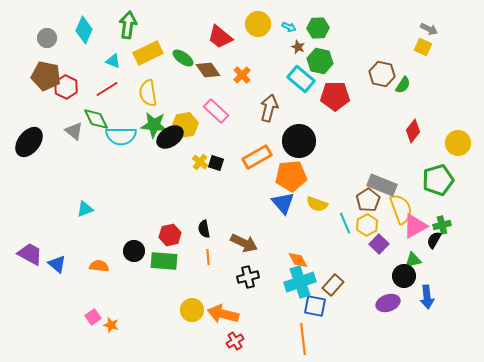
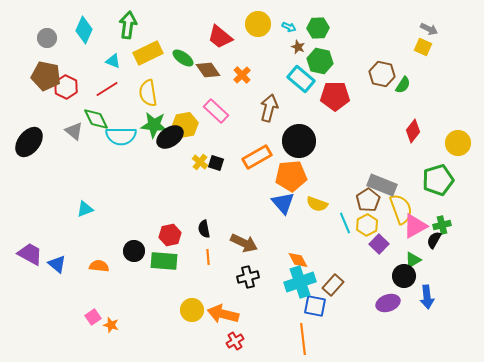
green triangle at (413, 260): rotated 18 degrees counterclockwise
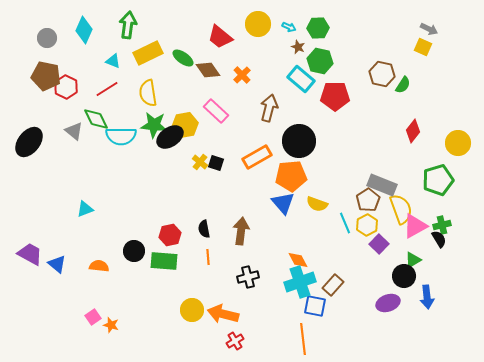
black semicircle at (434, 240): moved 5 px right, 1 px up; rotated 120 degrees clockwise
brown arrow at (244, 243): moved 3 px left, 12 px up; rotated 108 degrees counterclockwise
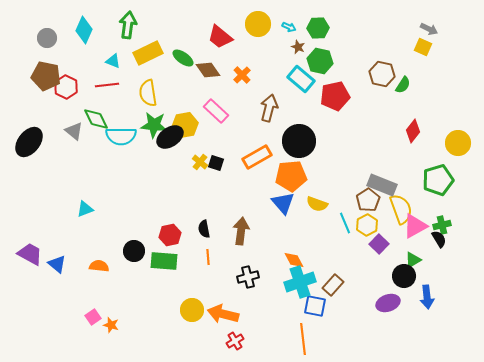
red line at (107, 89): moved 4 px up; rotated 25 degrees clockwise
red pentagon at (335, 96): rotated 12 degrees counterclockwise
orange diamond at (298, 260): moved 4 px left
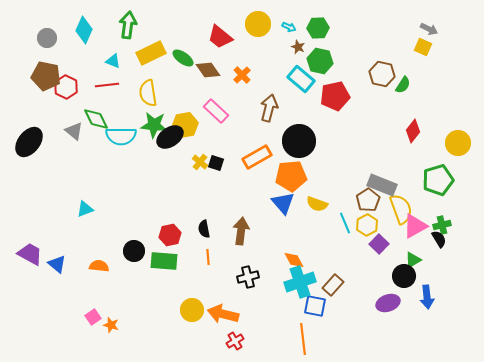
yellow rectangle at (148, 53): moved 3 px right
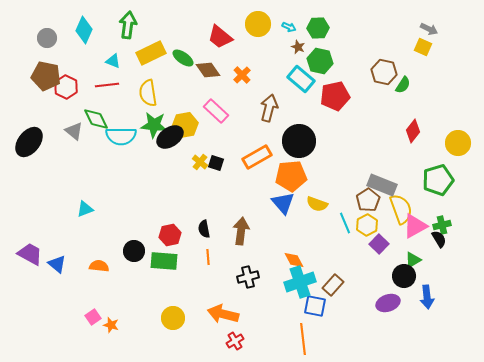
brown hexagon at (382, 74): moved 2 px right, 2 px up
yellow circle at (192, 310): moved 19 px left, 8 px down
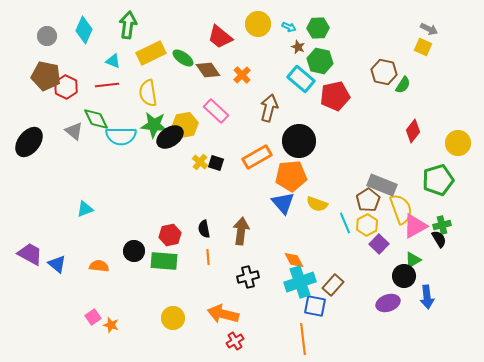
gray circle at (47, 38): moved 2 px up
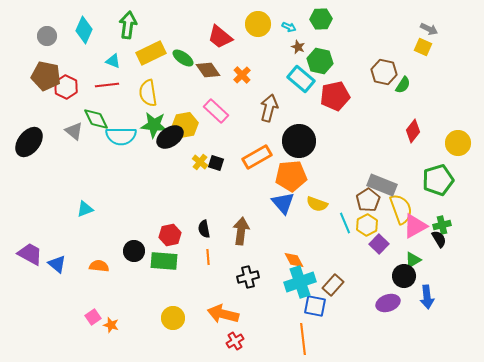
green hexagon at (318, 28): moved 3 px right, 9 px up
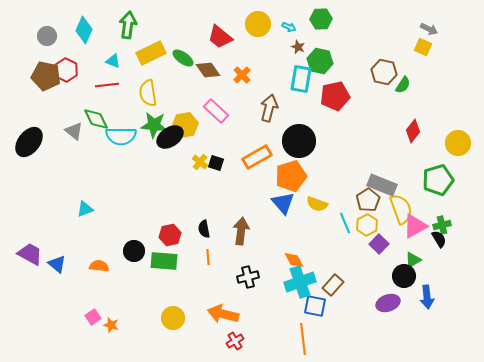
cyan rectangle at (301, 79): rotated 60 degrees clockwise
red hexagon at (66, 87): moved 17 px up
orange pentagon at (291, 176): rotated 12 degrees counterclockwise
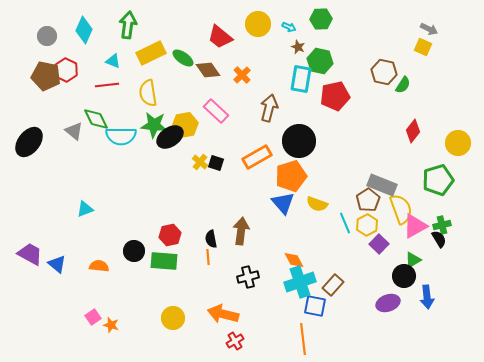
black semicircle at (204, 229): moved 7 px right, 10 px down
